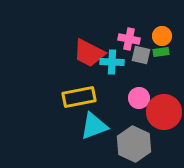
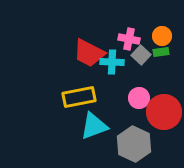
gray square: rotated 30 degrees clockwise
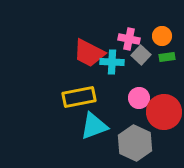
green rectangle: moved 6 px right, 5 px down
gray hexagon: moved 1 px right, 1 px up
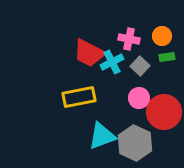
gray square: moved 1 px left, 11 px down
cyan cross: rotated 30 degrees counterclockwise
cyan triangle: moved 8 px right, 10 px down
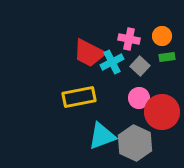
red circle: moved 2 px left
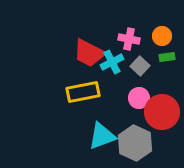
yellow rectangle: moved 4 px right, 5 px up
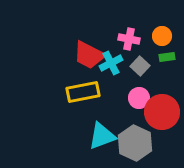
red trapezoid: moved 2 px down
cyan cross: moved 1 px left, 1 px down
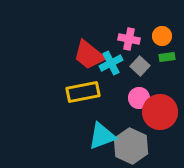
red trapezoid: rotated 12 degrees clockwise
red circle: moved 2 px left
gray hexagon: moved 4 px left, 3 px down
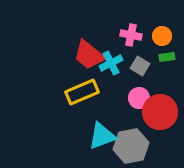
pink cross: moved 2 px right, 4 px up
gray square: rotated 12 degrees counterclockwise
yellow rectangle: moved 1 px left; rotated 12 degrees counterclockwise
gray hexagon: rotated 24 degrees clockwise
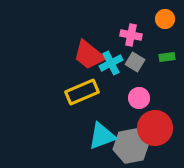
orange circle: moved 3 px right, 17 px up
gray square: moved 5 px left, 4 px up
red circle: moved 5 px left, 16 px down
